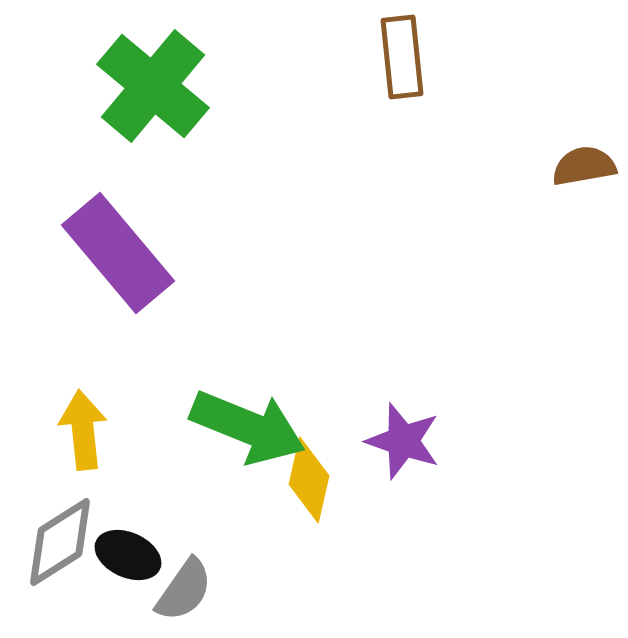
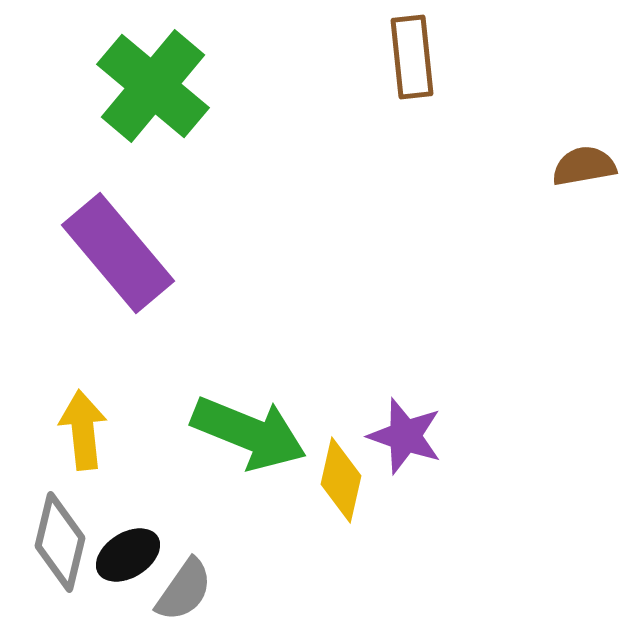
brown rectangle: moved 10 px right
green arrow: moved 1 px right, 6 px down
purple star: moved 2 px right, 5 px up
yellow diamond: moved 32 px right
gray diamond: rotated 44 degrees counterclockwise
black ellipse: rotated 56 degrees counterclockwise
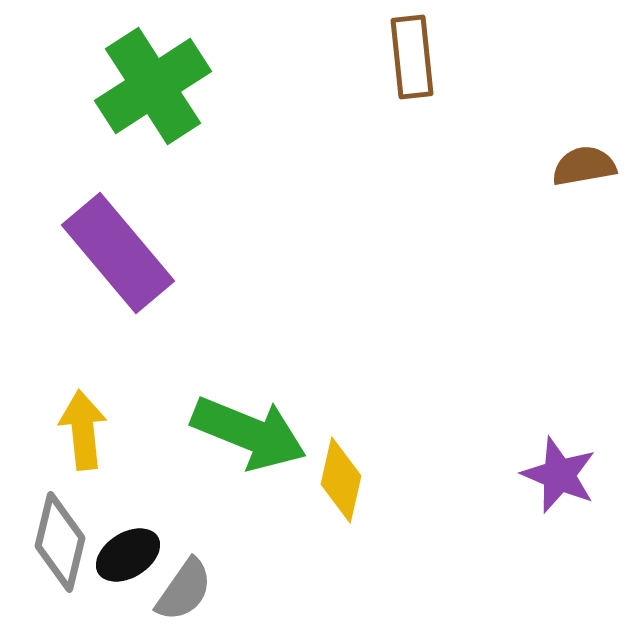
green cross: rotated 17 degrees clockwise
purple star: moved 154 px right, 39 px down; rotated 4 degrees clockwise
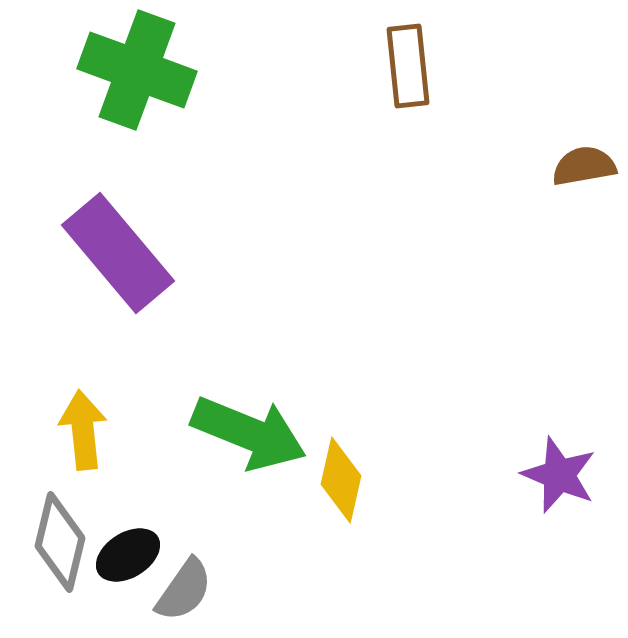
brown rectangle: moved 4 px left, 9 px down
green cross: moved 16 px left, 16 px up; rotated 37 degrees counterclockwise
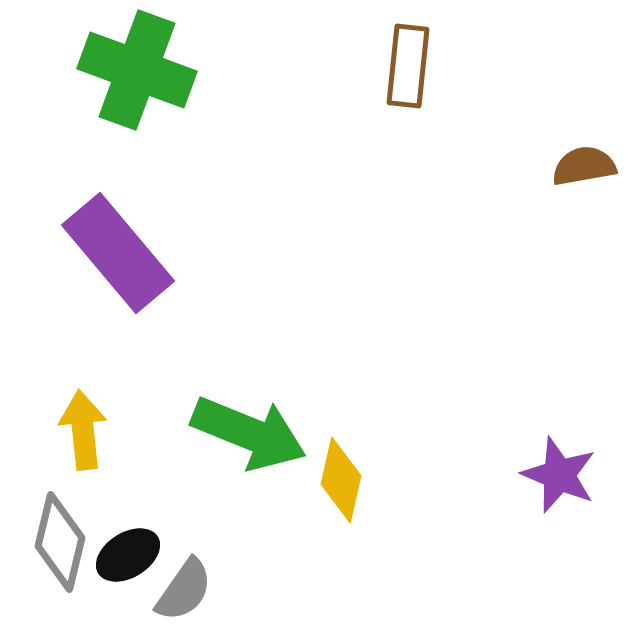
brown rectangle: rotated 12 degrees clockwise
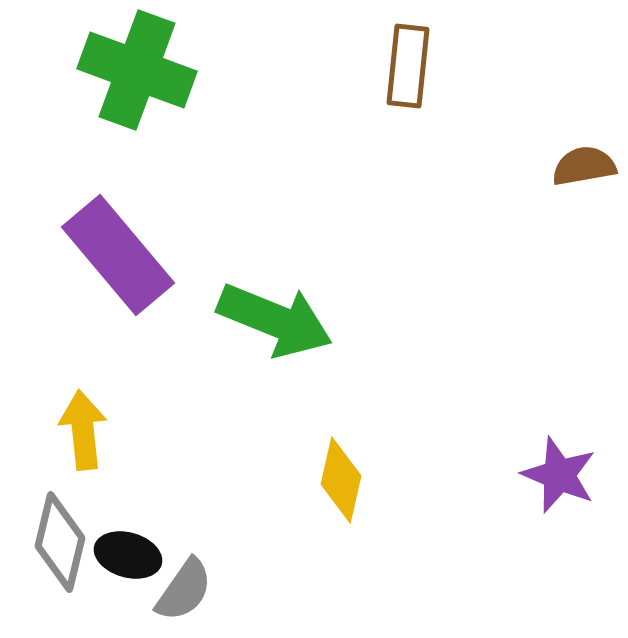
purple rectangle: moved 2 px down
green arrow: moved 26 px right, 113 px up
black ellipse: rotated 48 degrees clockwise
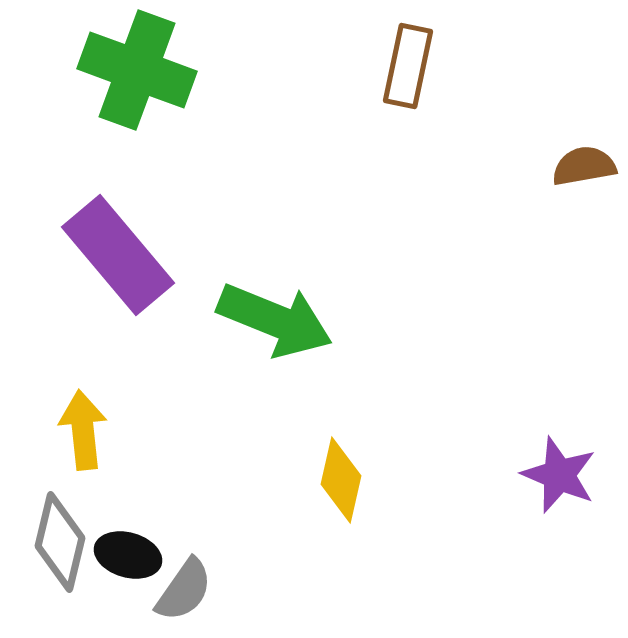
brown rectangle: rotated 6 degrees clockwise
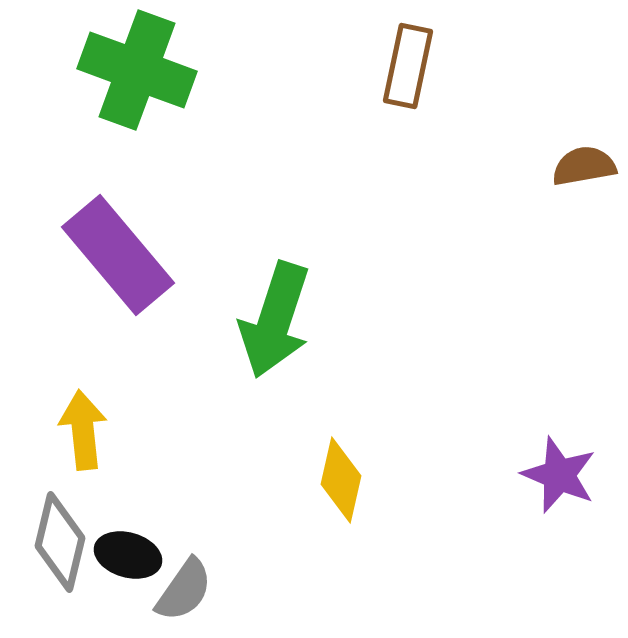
green arrow: rotated 86 degrees clockwise
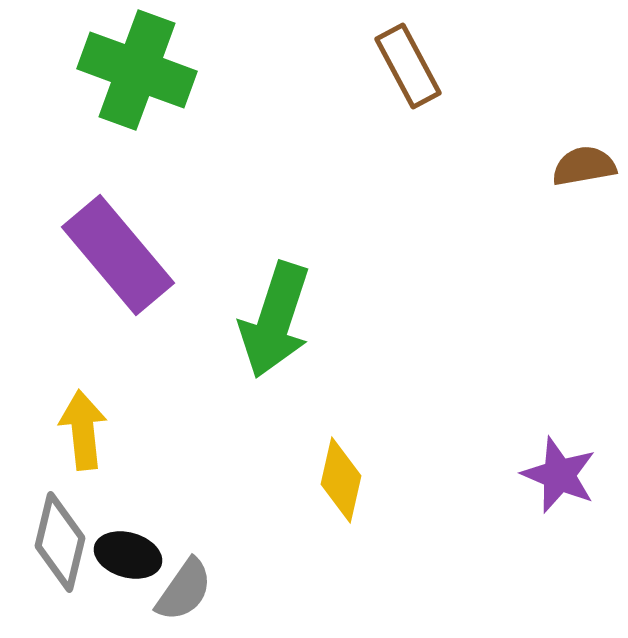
brown rectangle: rotated 40 degrees counterclockwise
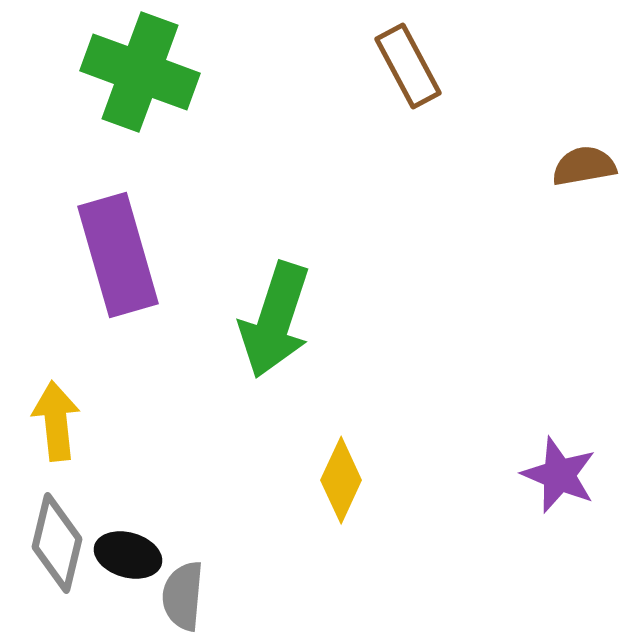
green cross: moved 3 px right, 2 px down
purple rectangle: rotated 24 degrees clockwise
yellow arrow: moved 27 px left, 9 px up
yellow diamond: rotated 12 degrees clockwise
gray diamond: moved 3 px left, 1 px down
gray semicircle: moved 1 px left, 6 px down; rotated 150 degrees clockwise
